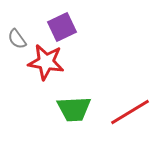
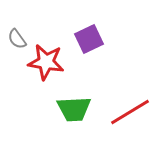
purple square: moved 27 px right, 12 px down
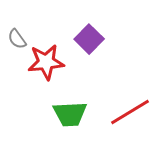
purple square: rotated 20 degrees counterclockwise
red star: rotated 15 degrees counterclockwise
green trapezoid: moved 4 px left, 5 px down
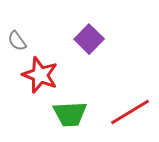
gray semicircle: moved 2 px down
red star: moved 6 px left, 13 px down; rotated 27 degrees clockwise
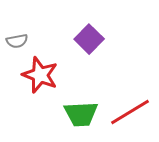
gray semicircle: rotated 65 degrees counterclockwise
green trapezoid: moved 11 px right
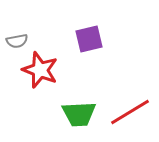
purple square: rotated 32 degrees clockwise
red star: moved 5 px up
green trapezoid: moved 2 px left
